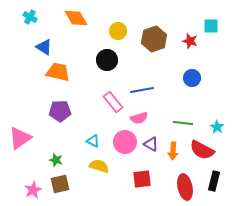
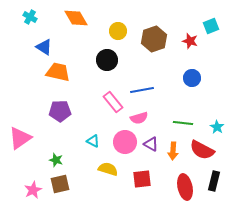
cyan square: rotated 21 degrees counterclockwise
yellow semicircle: moved 9 px right, 3 px down
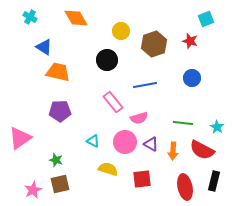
cyan square: moved 5 px left, 7 px up
yellow circle: moved 3 px right
brown hexagon: moved 5 px down
blue line: moved 3 px right, 5 px up
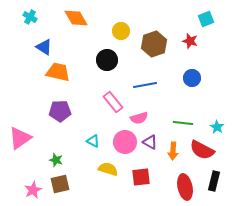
purple triangle: moved 1 px left, 2 px up
red square: moved 1 px left, 2 px up
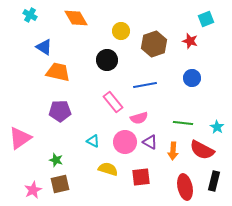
cyan cross: moved 2 px up
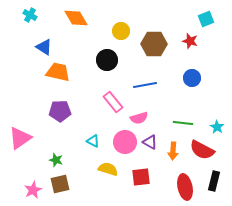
brown hexagon: rotated 20 degrees clockwise
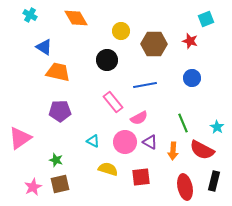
pink semicircle: rotated 12 degrees counterclockwise
green line: rotated 60 degrees clockwise
pink star: moved 3 px up
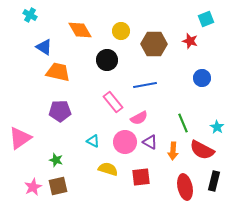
orange diamond: moved 4 px right, 12 px down
blue circle: moved 10 px right
brown square: moved 2 px left, 2 px down
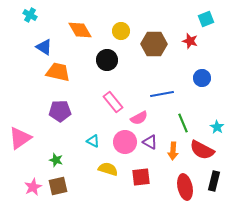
blue line: moved 17 px right, 9 px down
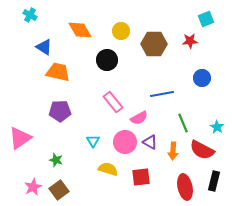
red star: rotated 21 degrees counterclockwise
cyan triangle: rotated 32 degrees clockwise
brown square: moved 1 px right, 4 px down; rotated 24 degrees counterclockwise
